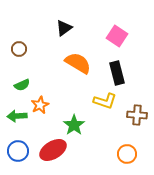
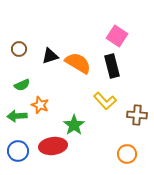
black triangle: moved 14 px left, 28 px down; rotated 18 degrees clockwise
black rectangle: moved 5 px left, 7 px up
yellow L-shape: rotated 30 degrees clockwise
orange star: rotated 24 degrees counterclockwise
red ellipse: moved 4 px up; rotated 24 degrees clockwise
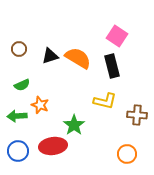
orange semicircle: moved 5 px up
yellow L-shape: rotated 35 degrees counterclockwise
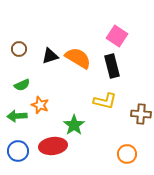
brown cross: moved 4 px right, 1 px up
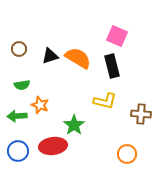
pink square: rotated 10 degrees counterclockwise
green semicircle: rotated 14 degrees clockwise
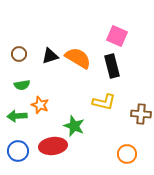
brown circle: moved 5 px down
yellow L-shape: moved 1 px left, 1 px down
green star: moved 1 px down; rotated 15 degrees counterclockwise
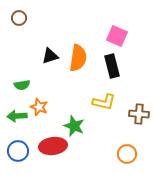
brown circle: moved 36 px up
orange semicircle: rotated 68 degrees clockwise
orange star: moved 1 px left, 2 px down
brown cross: moved 2 px left
